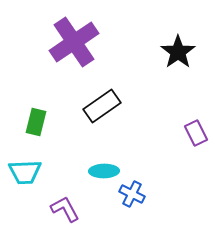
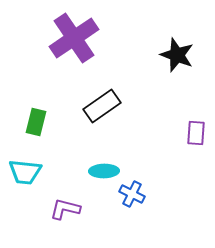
purple cross: moved 4 px up
black star: moved 1 px left, 3 px down; rotated 16 degrees counterclockwise
purple rectangle: rotated 30 degrees clockwise
cyan trapezoid: rotated 8 degrees clockwise
purple L-shape: rotated 48 degrees counterclockwise
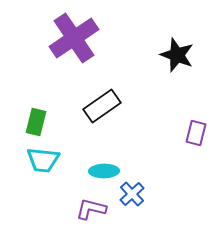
purple rectangle: rotated 10 degrees clockwise
cyan trapezoid: moved 18 px right, 12 px up
blue cross: rotated 20 degrees clockwise
purple L-shape: moved 26 px right
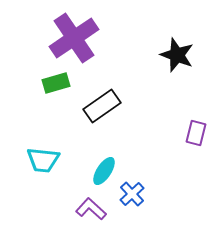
green rectangle: moved 20 px right, 39 px up; rotated 60 degrees clockwise
cyan ellipse: rotated 56 degrees counterclockwise
purple L-shape: rotated 28 degrees clockwise
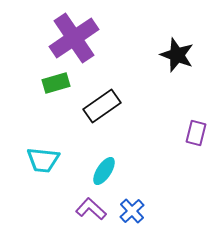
blue cross: moved 17 px down
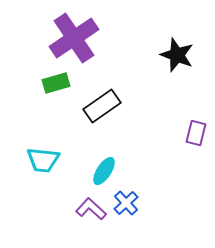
blue cross: moved 6 px left, 8 px up
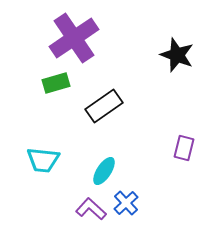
black rectangle: moved 2 px right
purple rectangle: moved 12 px left, 15 px down
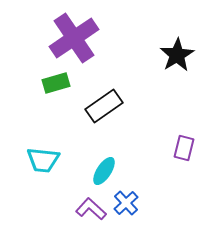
black star: rotated 20 degrees clockwise
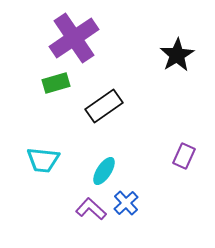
purple rectangle: moved 8 px down; rotated 10 degrees clockwise
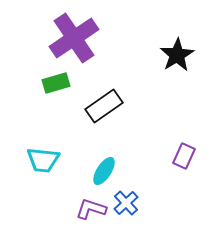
purple L-shape: rotated 24 degrees counterclockwise
